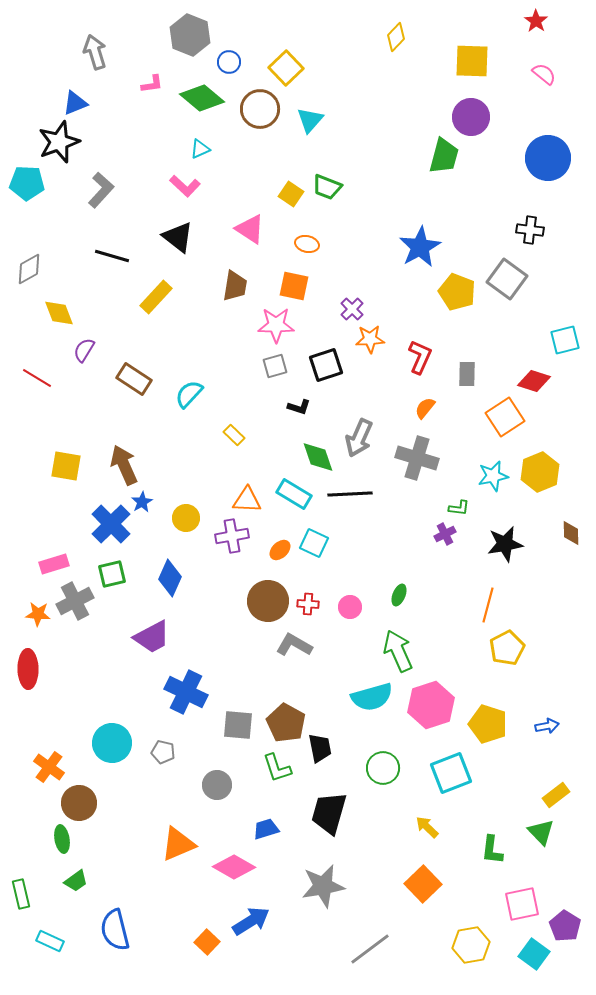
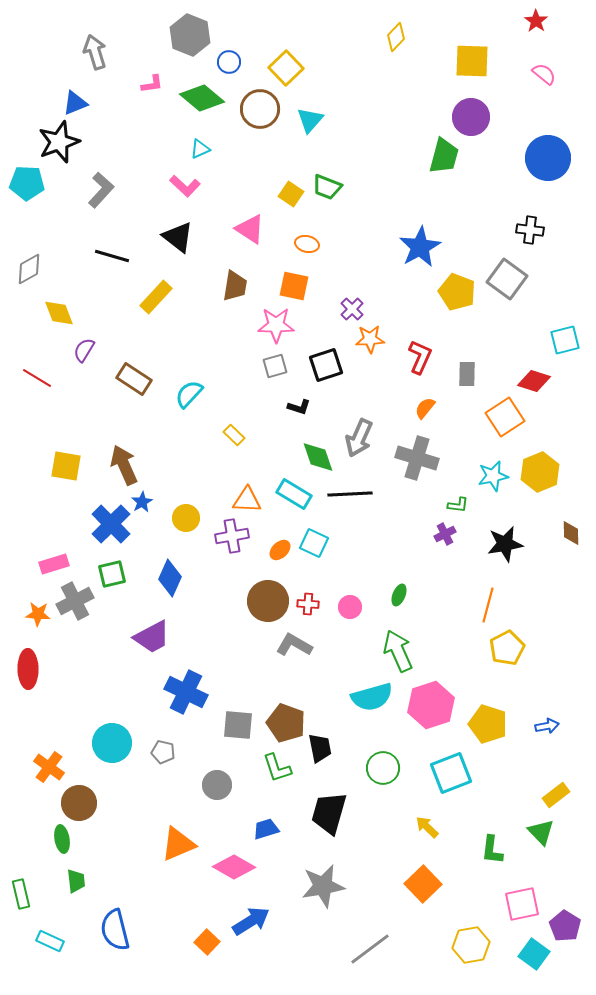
green L-shape at (459, 508): moved 1 px left, 3 px up
brown pentagon at (286, 723): rotated 9 degrees counterclockwise
green trapezoid at (76, 881): rotated 60 degrees counterclockwise
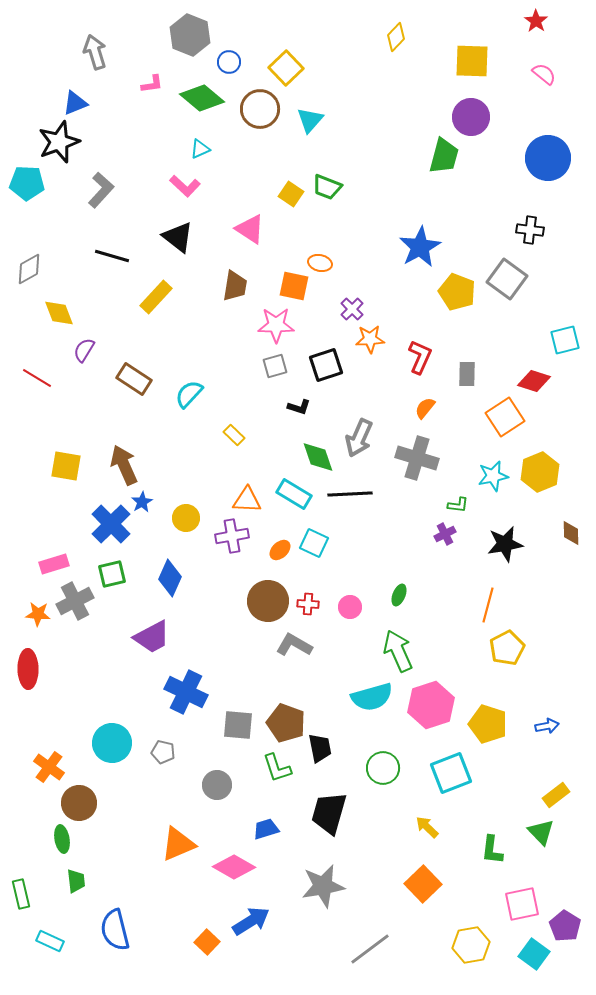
orange ellipse at (307, 244): moved 13 px right, 19 px down
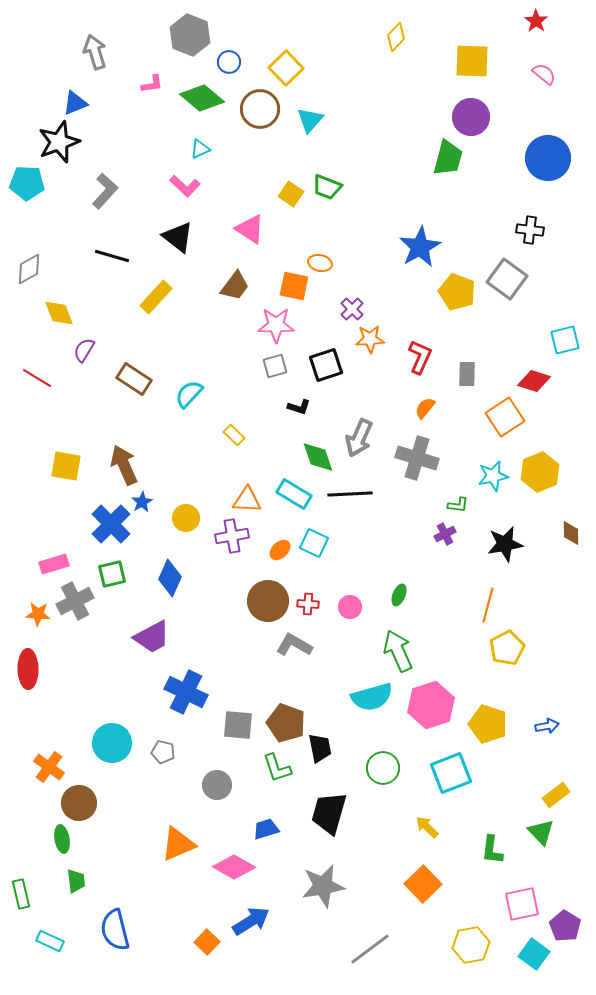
green trapezoid at (444, 156): moved 4 px right, 2 px down
gray L-shape at (101, 190): moved 4 px right, 1 px down
brown trapezoid at (235, 286): rotated 28 degrees clockwise
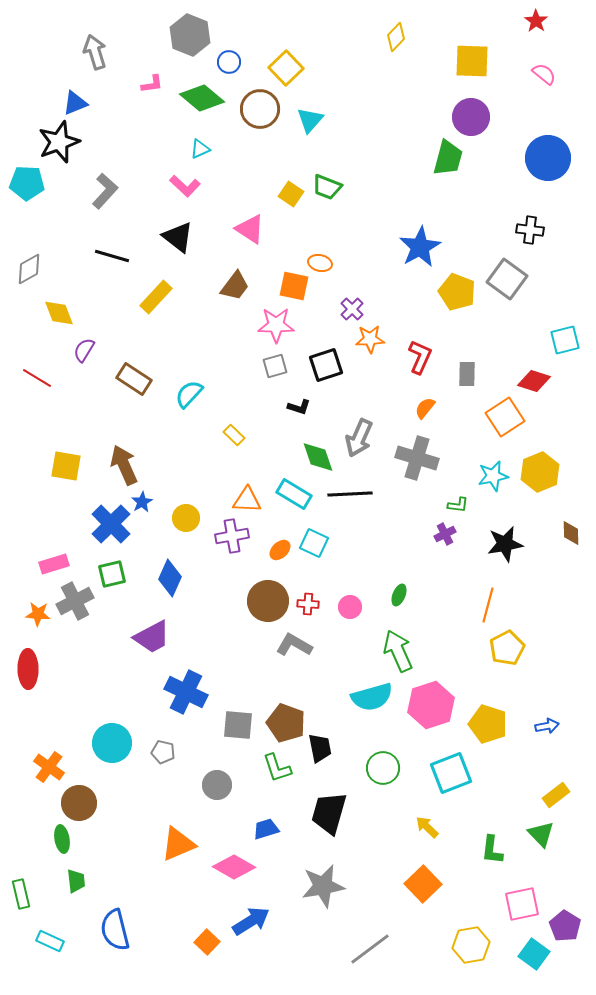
green triangle at (541, 832): moved 2 px down
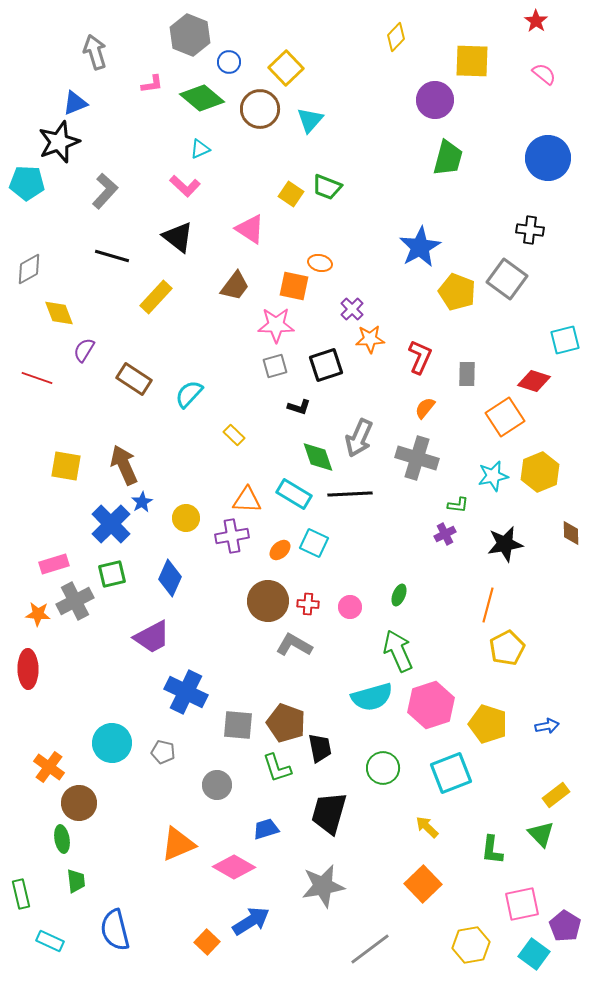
purple circle at (471, 117): moved 36 px left, 17 px up
red line at (37, 378): rotated 12 degrees counterclockwise
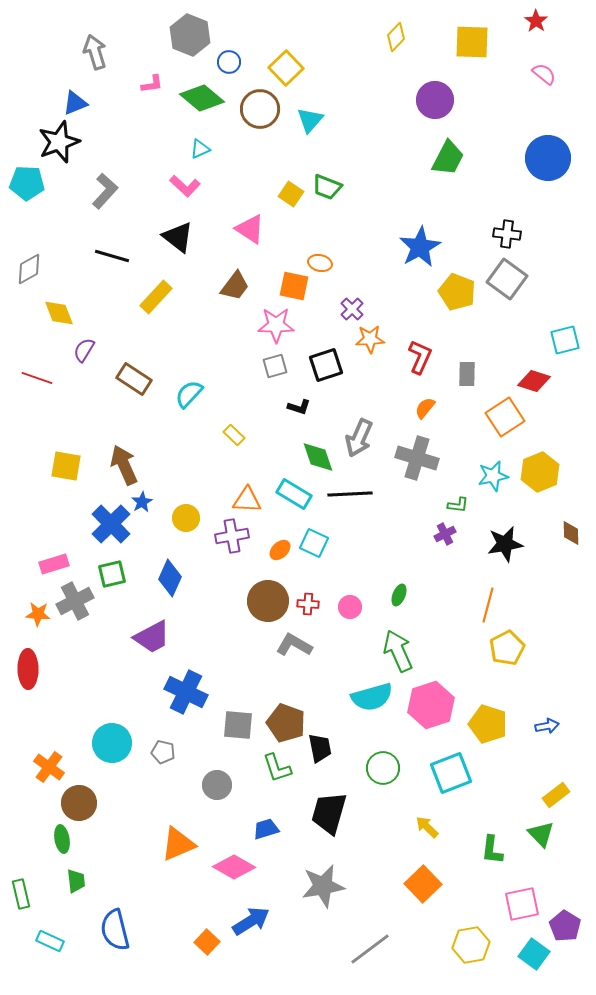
yellow square at (472, 61): moved 19 px up
green trapezoid at (448, 158): rotated 12 degrees clockwise
black cross at (530, 230): moved 23 px left, 4 px down
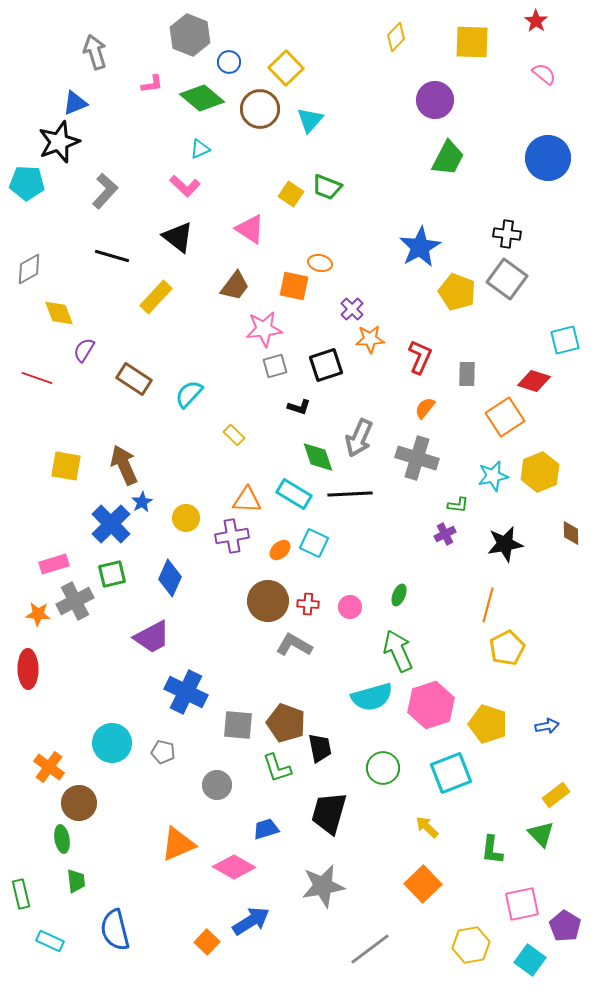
pink star at (276, 325): moved 12 px left, 4 px down; rotated 6 degrees counterclockwise
cyan square at (534, 954): moved 4 px left, 6 px down
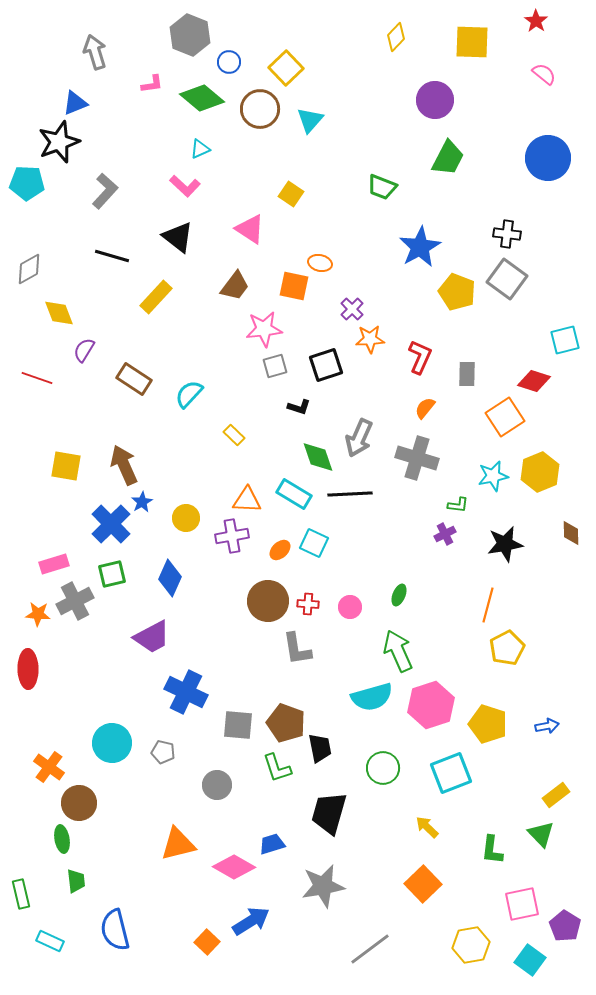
green trapezoid at (327, 187): moved 55 px right
gray L-shape at (294, 645): moved 3 px right, 4 px down; rotated 129 degrees counterclockwise
blue trapezoid at (266, 829): moved 6 px right, 15 px down
orange triangle at (178, 844): rotated 9 degrees clockwise
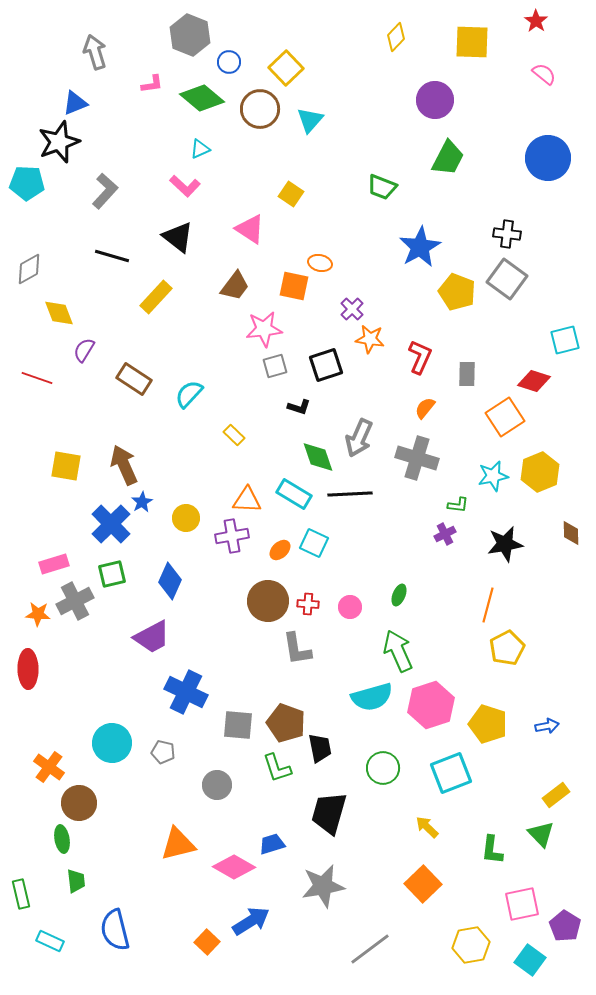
orange star at (370, 339): rotated 12 degrees clockwise
blue diamond at (170, 578): moved 3 px down
